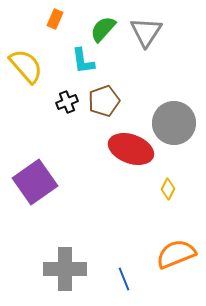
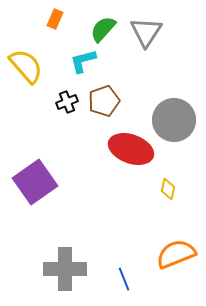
cyan L-shape: rotated 84 degrees clockwise
gray circle: moved 3 px up
yellow diamond: rotated 15 degrees counterclockwise
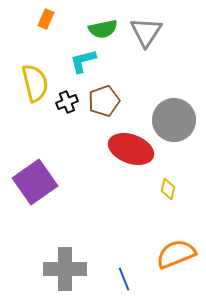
orange rectangle: moved 9 px left
green semicircle: rotated 144 degrees counterclockwise
yellow semicircle: moved 9 px right, 17 px down; rotated 27 degrees clockwise
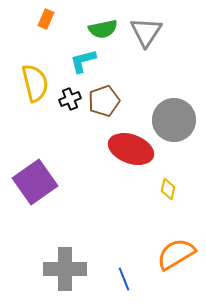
black cross: moved 3 px right, 3 px up
orange semicircle: rotated 9 degrees counterclockwise
